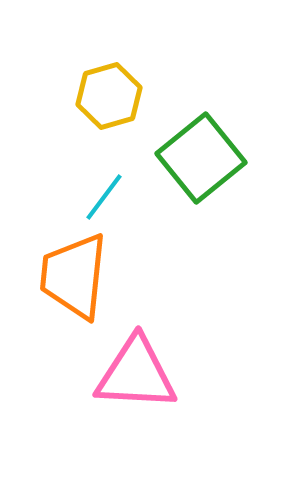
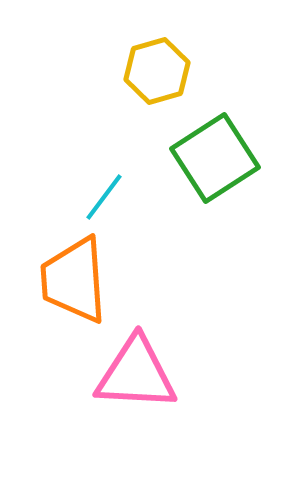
yellow hexagon: moved 48 px right, 25 px up
green square: moved 14 px right; rotated 6 degrees clockwise
orange trapezoid: moved 4 px down; rotated 10 degrees counterclockwise
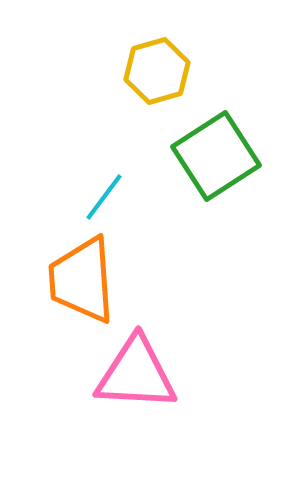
green square: moved 1 px right, 2 px up
orange trapezoid: moved 8 px right
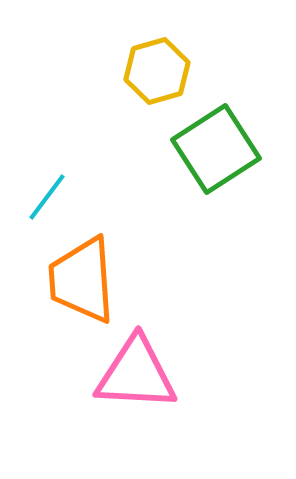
green square: moved 7 px up
cyan line: moved 57 px left
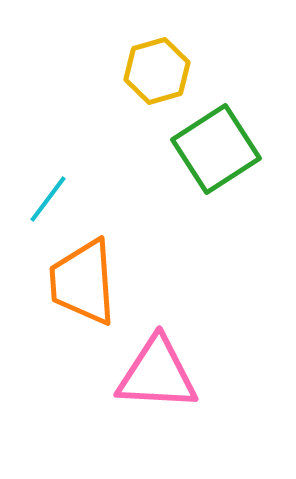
cyan line: moved 1 px right, 2 px down
orange trapezoid: moved 1 px right, 2 px down
pink triangle: moved 21 px right
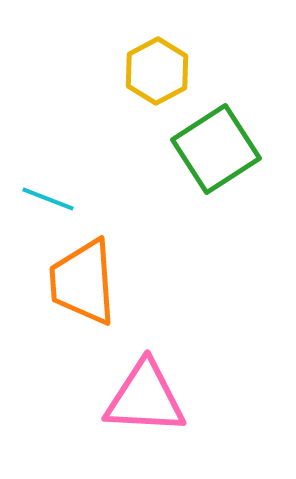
yellow hexagon: rotated 12 degrees counterclockwise
cyan line: rotated 74 degrees clockwise
pink triangle: moved 12 px left, 24 px down
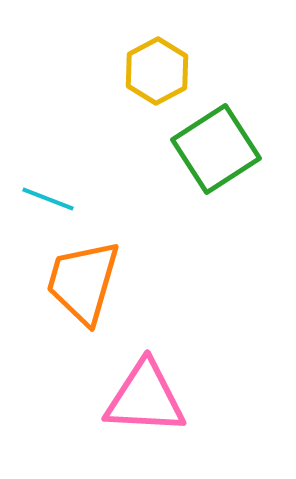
orange trapezoid: rotated 20 degrees clockwise
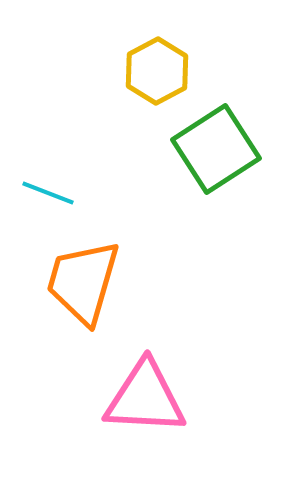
cyan line: moved 6 px up
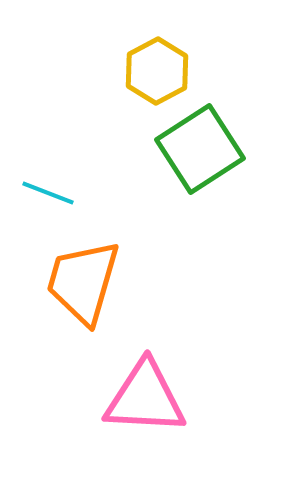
green square: moved 16 px left
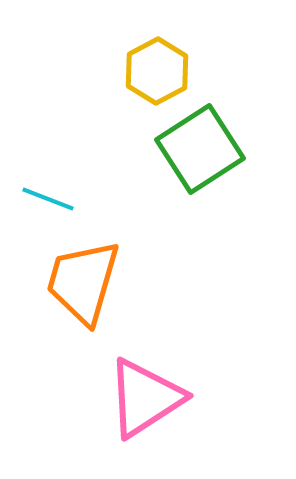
cyan line: moved 6 px down
pink triangle: rotated 36 degrees counterclockwise
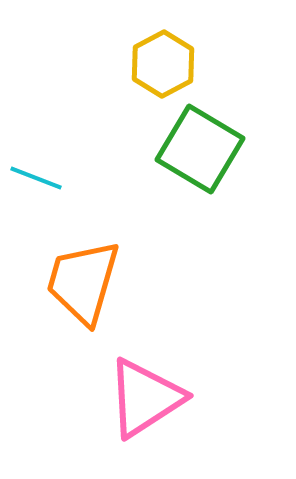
yellow hexagon: moved 6 px right, 7 px up
green square: rotated 26 degrees counterclockwise
cyan line: moved 12 px left, 21 px up
